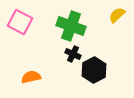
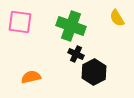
yellow semicircle: moved 3 px down; rotated 78 degrees counterclockwise
pink square: rotated 20 degrees counterclockwise
black cross: moved 3 px right
black hexagon: moved 2 px down
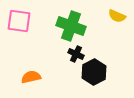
yellow semicircle: moved 2 px up; rotated 36 degrees counterclockwise
pink square: moved 1 px left, 1 px up
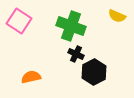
pink square: rotated 25 degrees clockwise
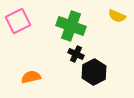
pink square: moved 1 px left; rotated 30 degrees clockwise
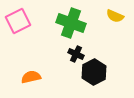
yellow semicircle: moved 2 px left
green cross: moved 3 px up
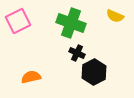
black cross: moved 1 px right, 1 px up
